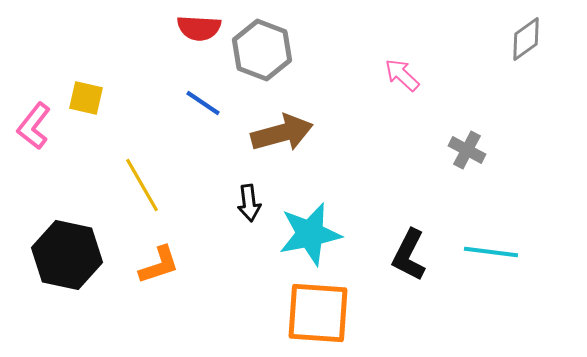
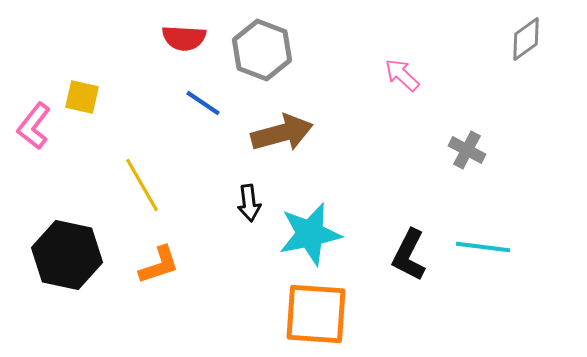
red semicircle: moved 15 px left, 10 px down
yellow square: moved 4 px left, 1 px up
cyan line: moved 8 px left, 5 px up
orange square: moved 2 px left, 1 px down
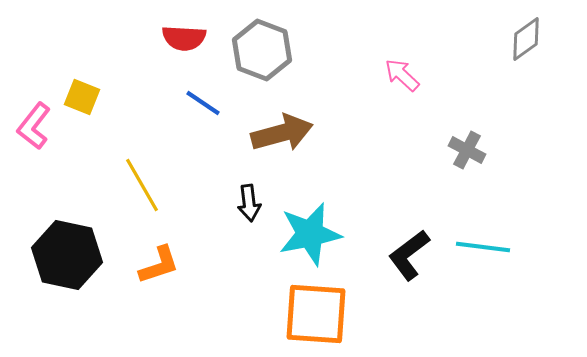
yellow square: rotated 9 degrees clockwise
black L-shape: rotated 26 degrees clockwise
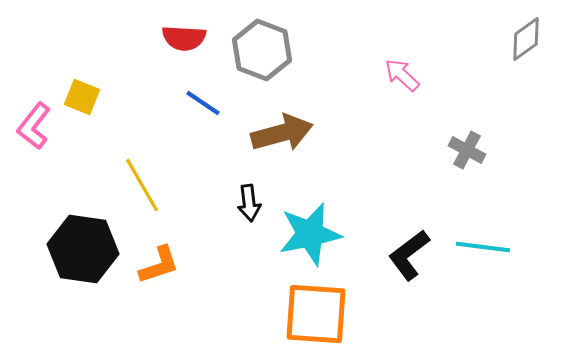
black hexagon: moved 16 px right, 6 px up; rotated 4 degrees counterclockwise
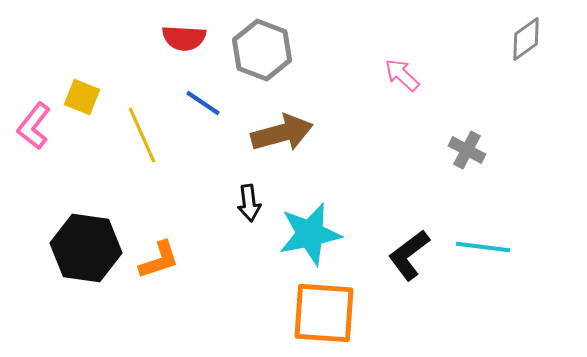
yellow line: moved 50 px up; rotated 6 degrees clockwise
black hexagon: moved 3 px right, 1 px up
orange L-shape: moved 5 px up
orange square: moved 8 px right, 1 px up
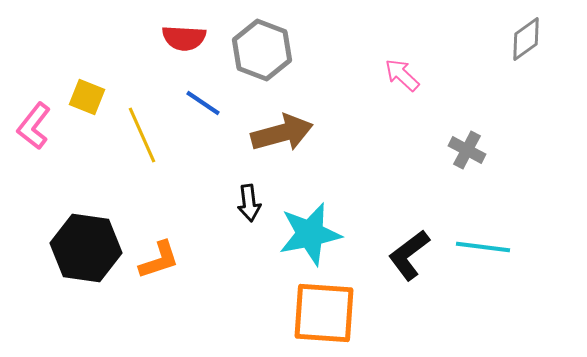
yellow square: moved 5 px right
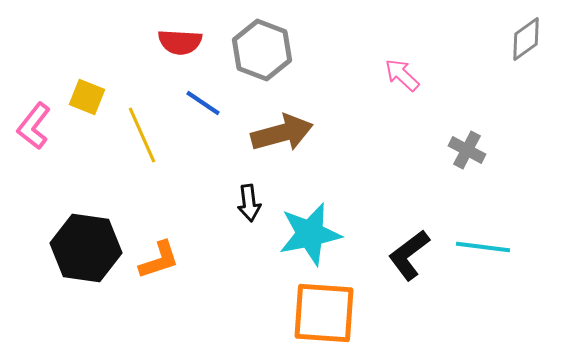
red semicircle: moved 4 px left, 4 px down
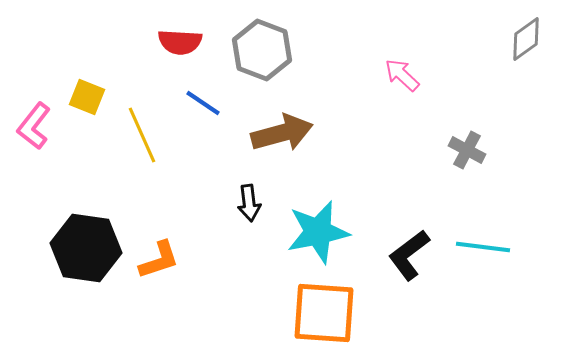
cyan star: moved 8 px right, 2 px up
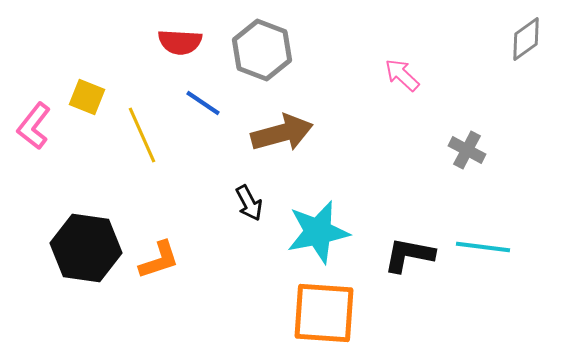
black arrow: rotated 21 degrees counterclockwise
black L-shape: rotated 48 degrees clockwise
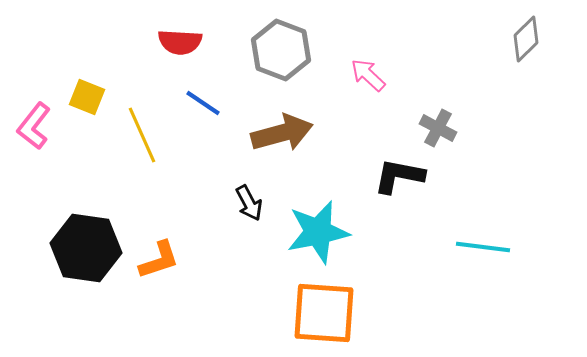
gray diamond: rotated 9 degrees counterclockwise
gray hexagon: moved 19 px right
pink arrow: moved 34 px left
gray cross: moved 29 px left, 22 px up
black L-shape: moved 10 px left, 79 px up
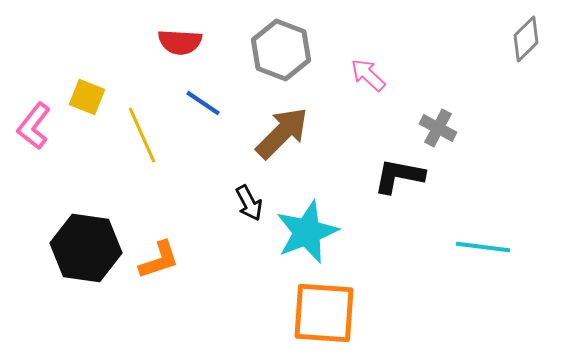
brown arrow: rotated 30 degrees counterclockwise
cyan star: moved 11 px left; rotated 10 degrees counterclockwise
